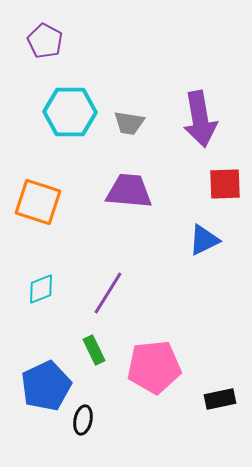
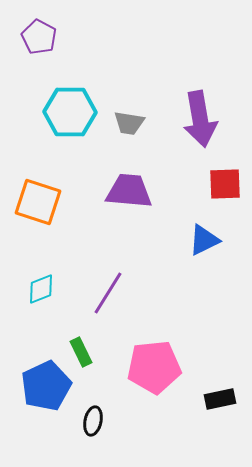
purple pentagon: moved 6 px left, 4 px up
green rectangle: moved 13 px left, 2 px down
black ellipse: moved 10 px right, 1 px down
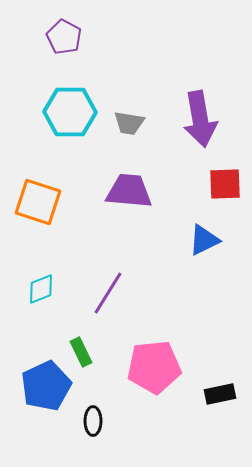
purple pentagon: moved 25 px right
black rectangle: moved 5 px up
black ellipse: rotated 12 degrees counterclockwise
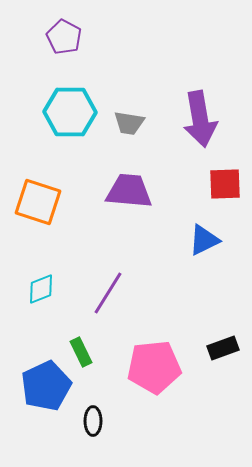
black rectangle: moved 3 px right, 46 px up; rotated 8 degrees counterclockwise
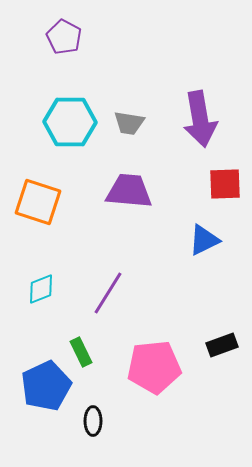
cyan hexagon: moved 10 px down
black rectangle: moved 1 px left, 3 px up
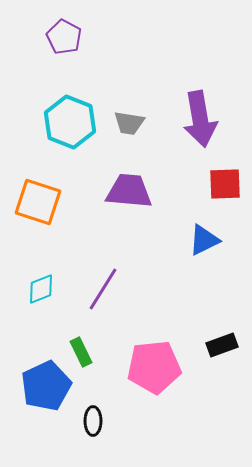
cyan hexagon: rotated 21 degrees clockwise
purple line: moved 5 px left, 4 px up
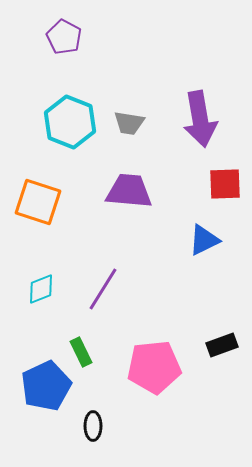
black ellipse: moved 5 px down
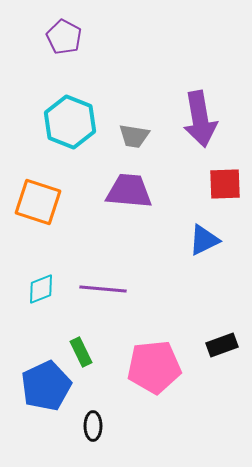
gray trapezoid: moved 5 px right, 13 px down
purple line: rotated 63 degrees clockwise
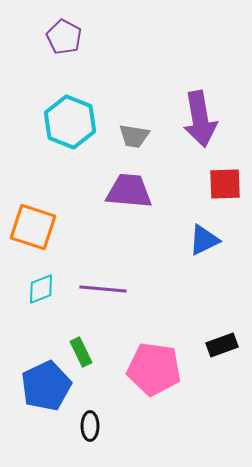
orange square: moved 5 px left, 25 px down
pink pentagon: moved 2 px down; rotated 14 degrees clockwise
black ellipse: moved 3 px left
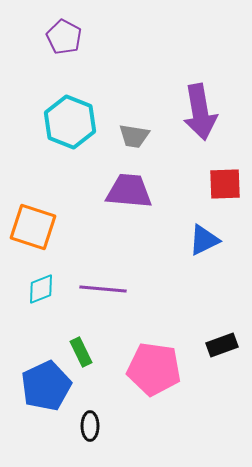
purple arrow: moved 7 px up
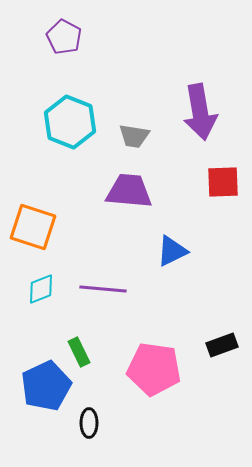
red square: moved 2 px left, 2 px up
blue triangle: moved 32 px left, 11 px down
green rectangle: moved 2 px left
black ellipse: moved 1 px left, 3 px up
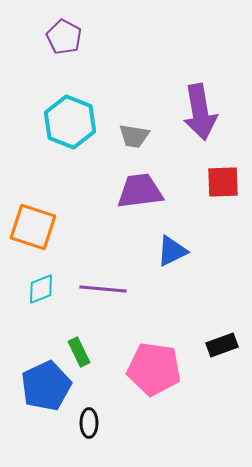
purple trapezoid: moved 11 px right; rotated 12 degrees counterclockwise
